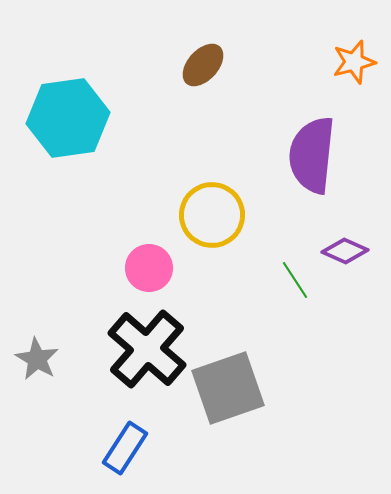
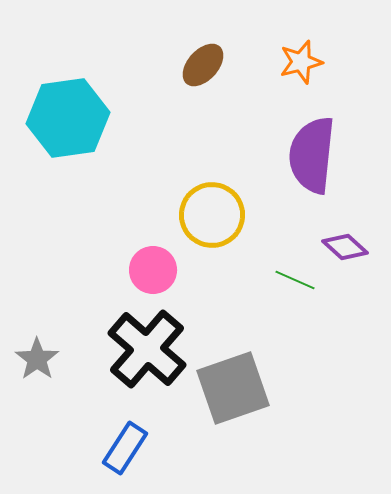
orange star: moved 53 px left
purple diamond: moved 4 px up; rotated 18 degrees clockwise
pink circle: moved 4 px right, 2 px down
green line: rotated 33 degrees counterclockwise
gray star: rotated 6 degrees clockwise
gray square: moved 5 px right
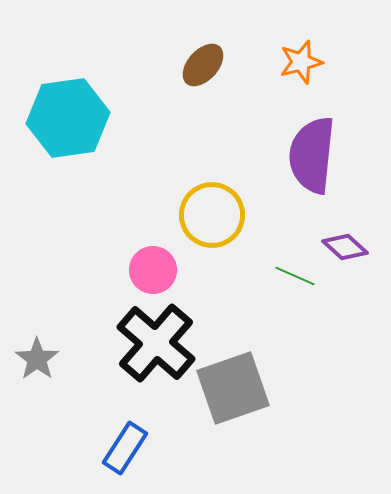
green line: moved 4 px up
black cross: moved 9 px right, 6 px up
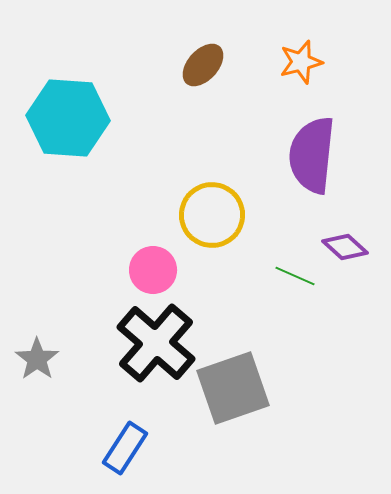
cyan hexagon: rotated 12 degrees clockwise
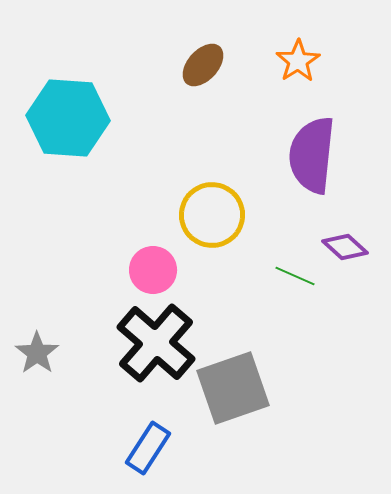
orange star: moved 3 px left, 1 px up; rotated 18 degrees counterclockwise
gray star: moved 6 px up
blue rectangle: moved 23 px right
